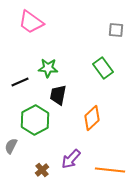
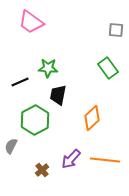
green rectangle: moved 5 px right
orange line: moved 5 px left, 10 px up
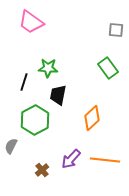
black line: moved 4 px right; rotated 48 degrees counterclockwise
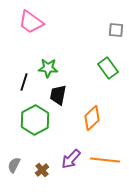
gray semicircle: moved 3 px right, 19 px down
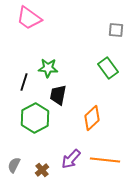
pink trapezoid: moved 2 px left, 4 px up
green hexagon: moved 2 px up
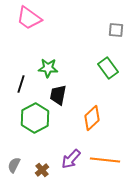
black line: moved 3 px left, 2 px down
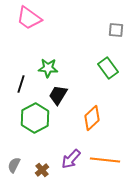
black trapezoid: rotated 20 degrees clockwise
